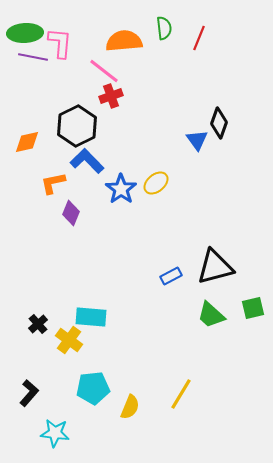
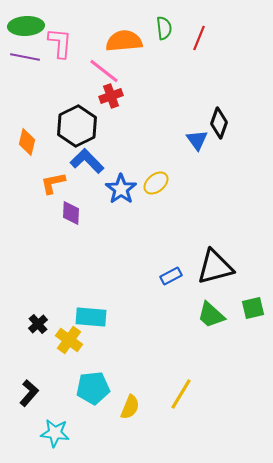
green ellipse: moved 1 px right, 7 px up
purple line: moved 8 px left
orange diamond: rotated 64 degrees counterclockwise
purple diamond: rotated 20 degrees counterclockwise
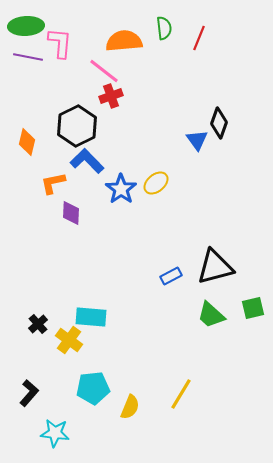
purple line: moved 3 px right
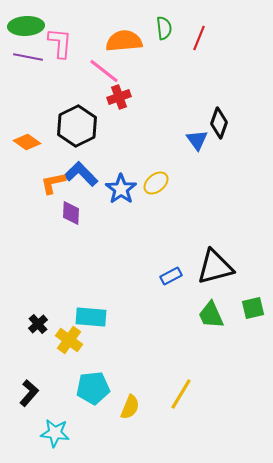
red cross: moved 8 px right, 1 px down
orange diamond: rotated 68 degrees counterclockwise
blue L-shape: moved 6 px left, 13 px down
green trapezoid: rotated 24 degrees clockwise
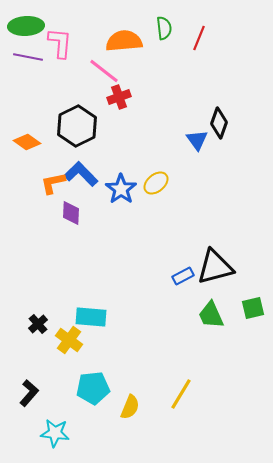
blue rectangle: moved 12 px right
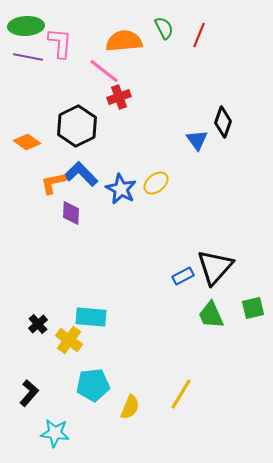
green semicircle: rotated 20 degrees counterclockwise
red line: moved 3 px up
black diamond: moved 4 px right, 1 px up
blue star: rotated 8 degrees counterclockwise
black triangle: rotated 33 degrees counterclockwise
cyan pentagon: moved 3 px up
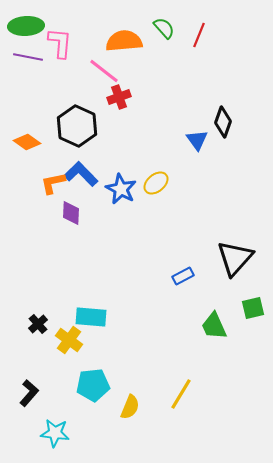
green semicircle: rotated 15 degrees counterclockwise
black hexagon: rotated 9 degrees counterclockwise
black triangle: moved 20 px right, 9 px up
green trapezoid: moved 3 px right, 11 px down
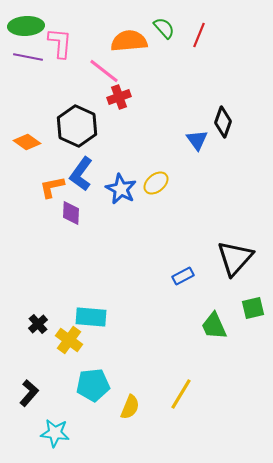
orange semicircle: moved 5 px right
blue L-shape: rotated 100 degrees counterclockwise
orange L-shape: moved 1 px left, 4 px down
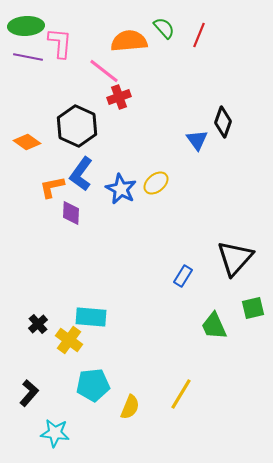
blue rectangle: rotated 30 degrees counterclockwise
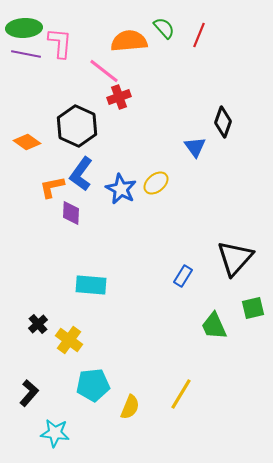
green ellipse: moved 2 px left, 2 px down
purple line: moved 2 px left, 3 px up
blue triangle: moved 2 px left, 7 px down
cyan rectangle: moved 32 px up
